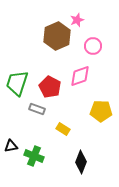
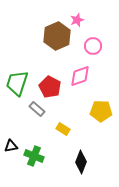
gray rectangle: rotated 21 degrees clockwise
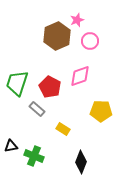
pink circle: moved 3 px left, 5 px up
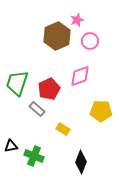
red pentagon: moved 1 px left, 2 px down; rotated 20 degrees clockwise
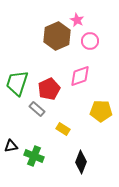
pink star: rotated 24 degrees counterclockwise
